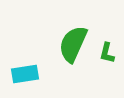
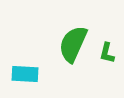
cyan rectangle: rotated 12 degrees clockwise
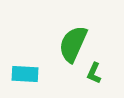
green L-shape: moved 13 px left, 20 px down; rotated 10 degrees clockwise
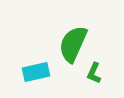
cyan rectangle: moved 11 px right, 2 px up; rotated 16 degrees counterclockwise
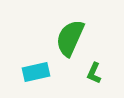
green semicircle: moved 3 px left, 6 px up
